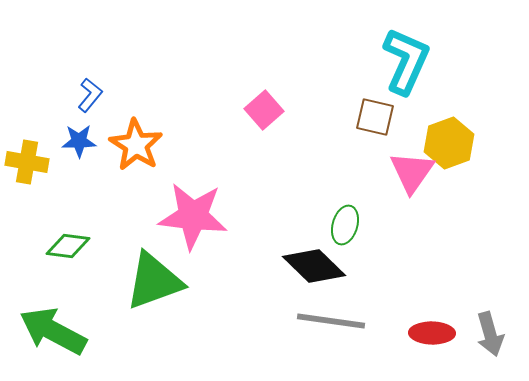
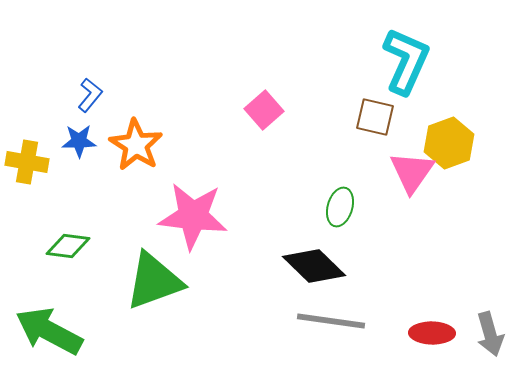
green ellipse: moved 5 px left, 18 px up
green arrow: moved 4 px left
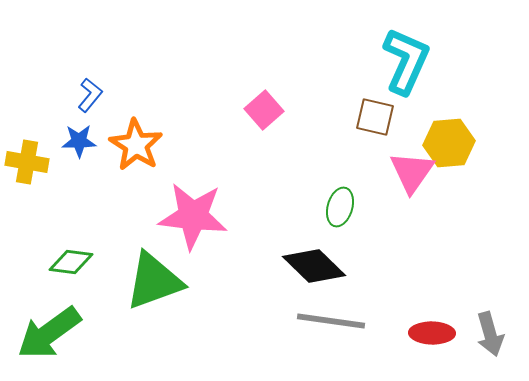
yellow hexagon: rotated 15 degrees clockwise
green diamond: moved 3 px right, 16 px down
green arrow: moved 2 px down; rotated 64 degrees counterclockwise
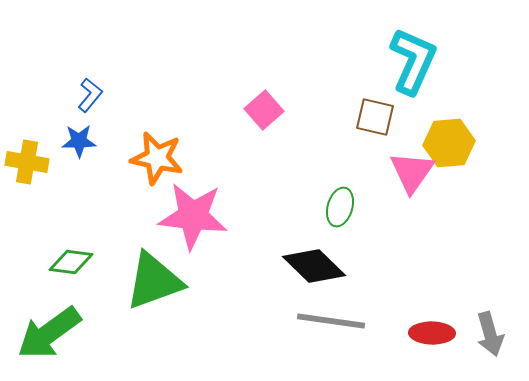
cyan L-shape: moved 7 px right
orange star: moved 21 px right, 13 px down; rotated 20 degrees counterclockwise
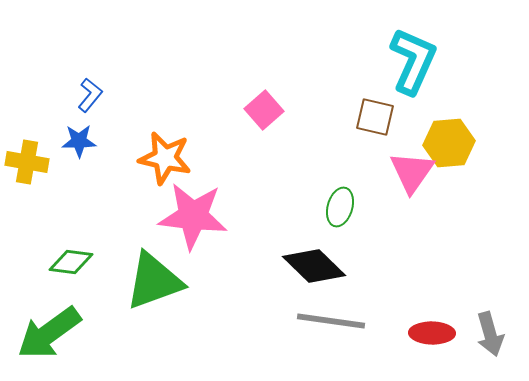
orange star: moved 8 px right
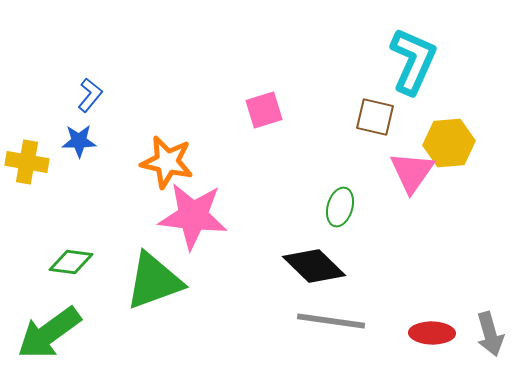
pink square: rotated 24 degrees clockwise
orange star: moved 2 px right, 4 px down
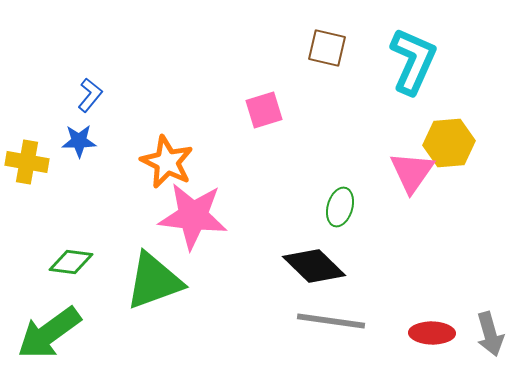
brown square: moved 48 px left, 69 px up
orange star: rotated 14 degrees clockwise
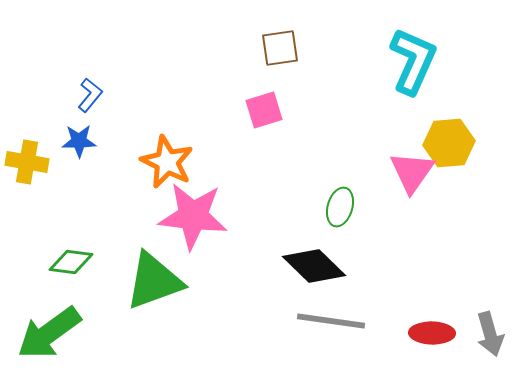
brown square: moved 47 px left; rotated 21 degrees counterclockwise
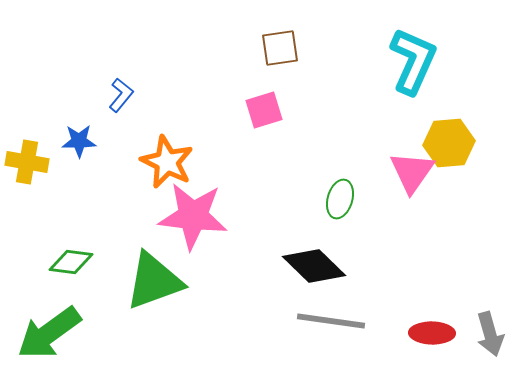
blue L-shape: moved 31 px right
green ellipse: moved 8 px up
